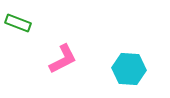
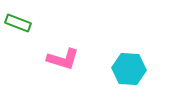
pink L-shape: rotated 44 degrees clockwise
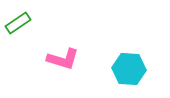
green rectangle: rotated 55 degrees counterclockwise
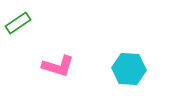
pink L-shape: moved 5 px left, 7 px down
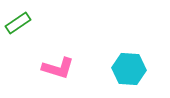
pink L-shape: moved 2 px down
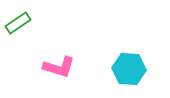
pink L-shape: moved 1 px right, 1 px up
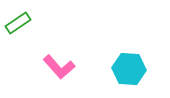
pink L-shape: rotated 32 degrees clockwise
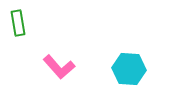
green rectangle: rotated 65 degrees counterclockwise
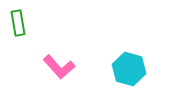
cyan hexagon: rotated 12 degrees clockwise
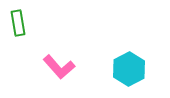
cyan hexagon: rotated 16 degrees clockwise
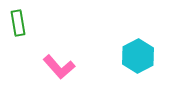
cyan hexagon: moved 9 px right, 13 px up
